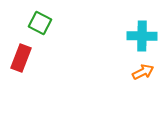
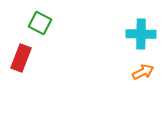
cyan cross: moved 1 px left, 2 px up
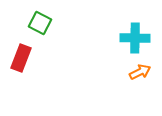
cyan cross: moved 6 px left, 4 px down
orange arrow: moved 3 px left
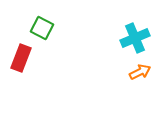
green square: moved 2 px right, 5 px down
cyan cross: rotated 24 degrees counterclockwise
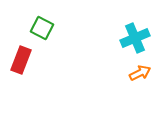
red rectangle: moved 2 px down
orange arrow: moved 1 px down
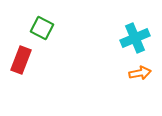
orange arrow: rotated 15 degrees clockwise
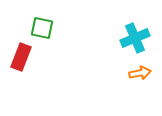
green square: rotated 15 degrees counterclockwise
red rectangle: moved 3 px up
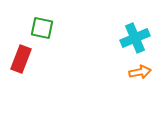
red rectangle: moved 2 px down
orange arrow: moved 1 px up
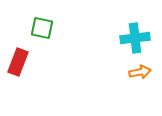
cyan cross: rotated 16 degrees clockwise
red rectangle: moved 3 px left, 3 px down
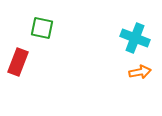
cyan cross: rotated 28 degrees clockwise
